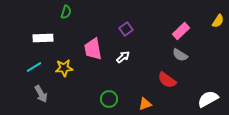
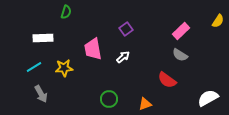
white semicircle: moved 1 px up
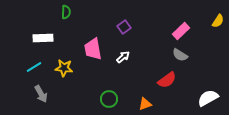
green semicircle: rotated 16 degrees counterclockwise
purple square: moved 2 px left, 2 px up
yellow star: rotated 12 degrees clockwise
red semicircle: rotated 72 degrees counterclockwise
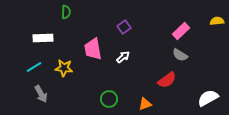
yellow semicircle: moved 1 px left; rotated 128 degrees counterclockwise
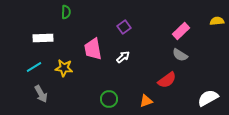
orange triangle: moved 1 px right, 3 px up
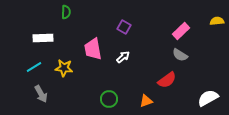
purple square: rotated 24 degrees counterclockwise
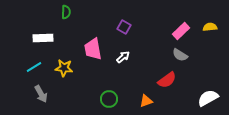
yellow semicircle: moved 7 px left, 6 px down
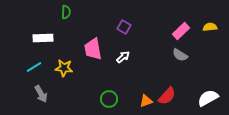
red semicircle: moved 16 px down; rotated 12 degrees counterclockwise
